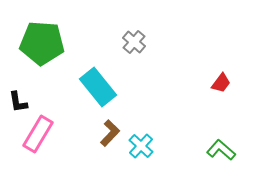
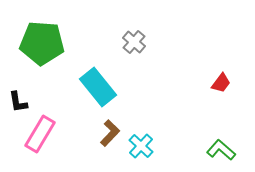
pink rectangle: moved 2 px right
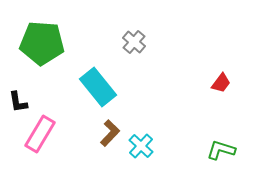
green L-shape: rotated 24 degrees counterclockwise
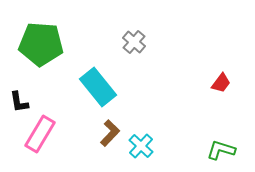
green pentagon: moved 1 px left, 1 px down
black L-shape: moved 1 px right
